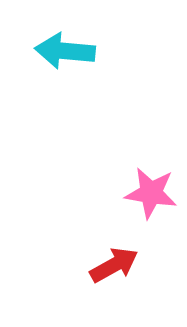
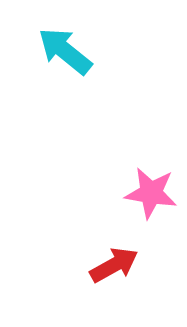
cyan arrow: rotated 34 degrees clockwise
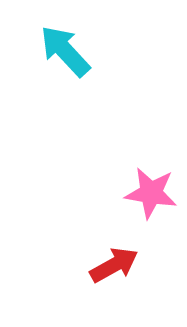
cyan arrow: rotated 8 degrees clockwise
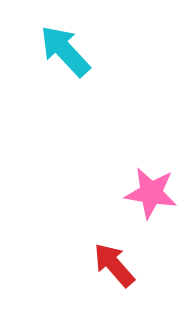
red arrow: rotated 102 degrees counterclockwise
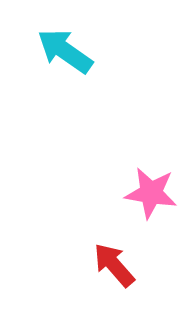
cyan arrow: rotated 12 degrees counterclockwise
